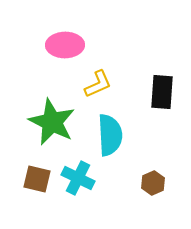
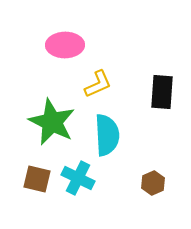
cyan semicircle: moved 3 px left
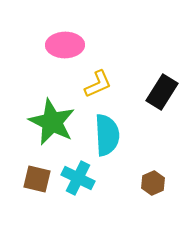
black rectangle: rotated 28 degrees clockwise
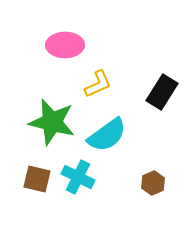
green star: rotated 12 degrees counterclockwise
cyan semicircle: rotated 57 degrees clockwise
cyan cross: moved 1 px up
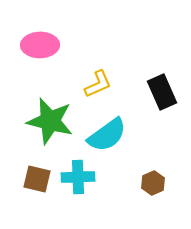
pink ellipse: moved 25 px left
black rectangle: rotated 56 degrees counterclockwise
green star: moved 2 px left, 1 px up
cyan cross: rotated 28 degrees counterclockwise
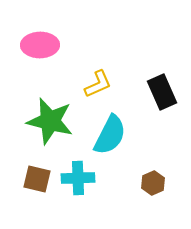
cyan semicircle: moved 3 px right; rotated 27 degrees counterclockwise
cyan cross: moved 1 px down
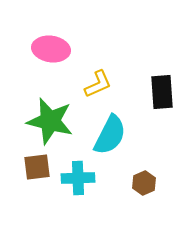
pink ellipse: moved 11 px right, 4 px down; rotated 9 degrees clockwise
black rectangle: rotated 20 degrees clockwise
brown square: moved 12 px up; rotated 20 degrees counterclockwise
brown hexagon: moved 9 px left
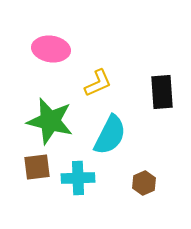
yellow L-shape: moved 1 px up
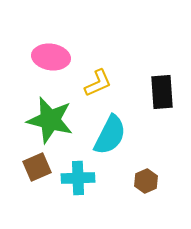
pink ellipse: moved 8 px down
green star: moved 1 px up
brown square: rotated 16 degrees counterclockwise
brown hexagon: moved 2 px right, 2 px up
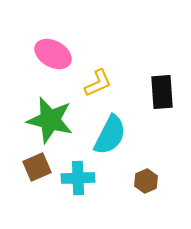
pink ellipse: moved 2 px right, 3 px up; rotated 21 degrees clockwise
